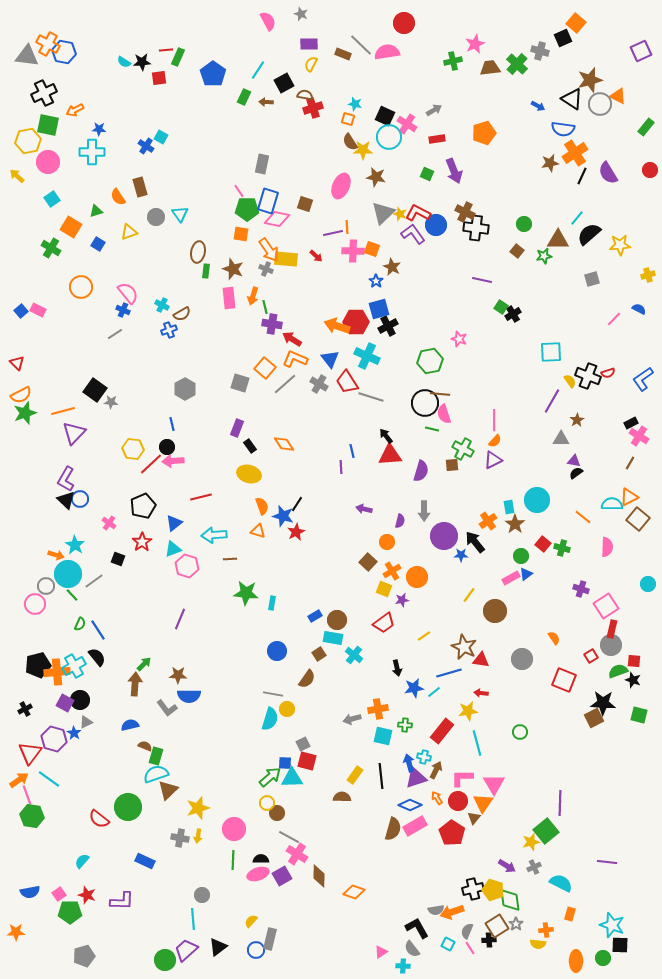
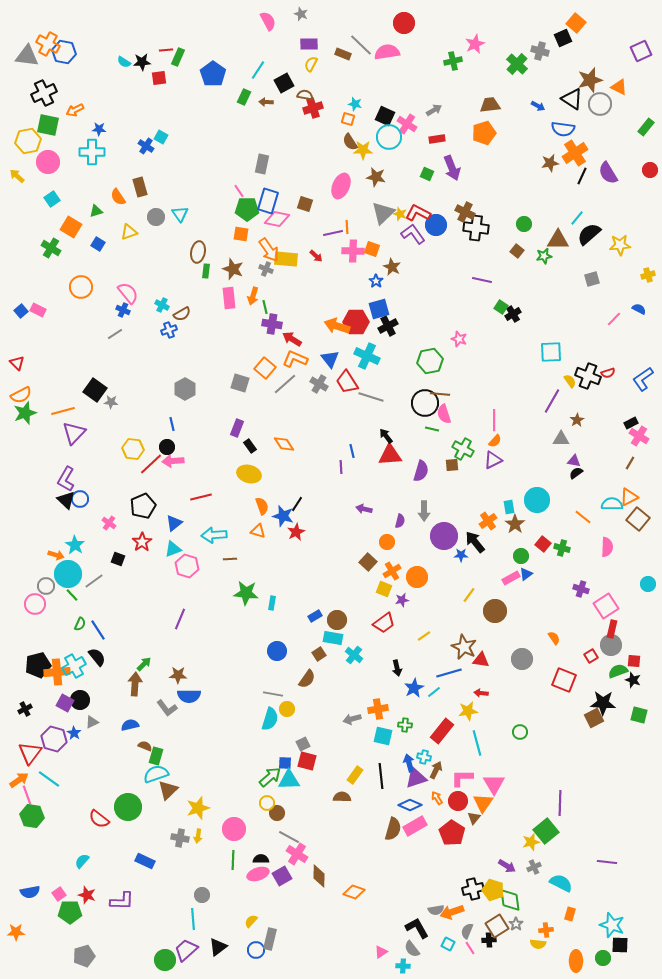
brown trapezoid at (490, 68): moved 37 px down
orange triangle at (618, 96): moved 1 px right, 9 px up
purple arrow at (454, 171): moved 2 px left, 3 px up
blue star at (414, 688): rotated 18 degrees counterclockwise
gray triangle at (86, 722): moved 6 px right
cyan triangle at (292, 778): moved 3 px left, 2 px down
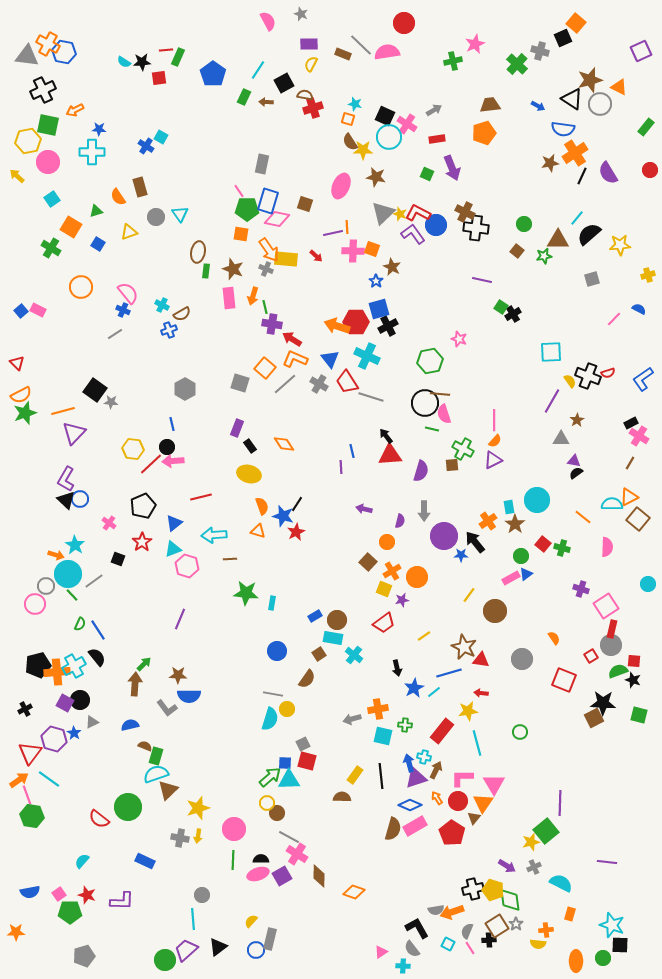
black cross at (44, 93): moved 1 px left, 3 px up
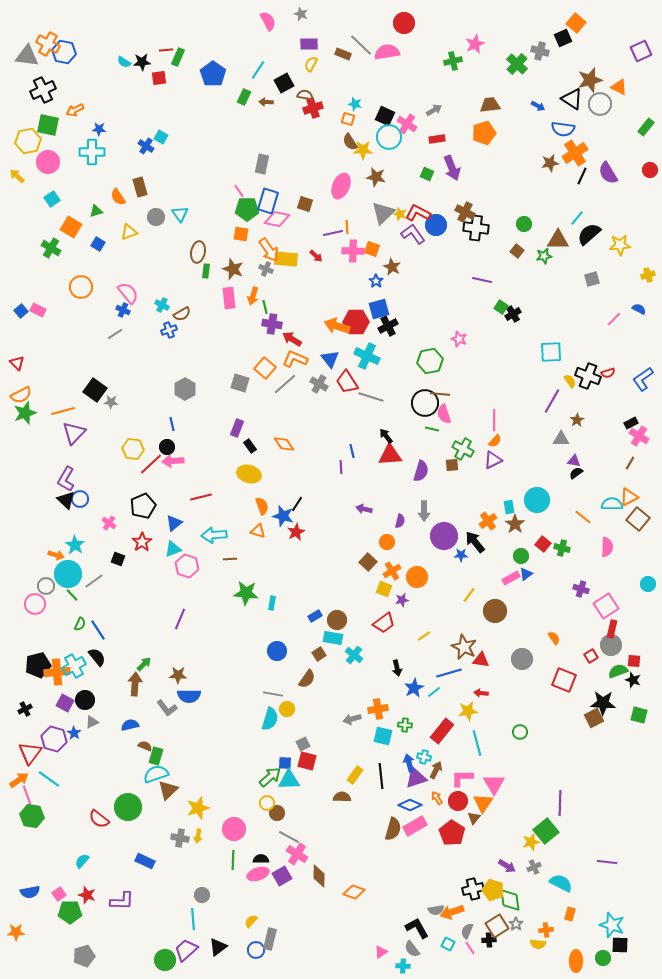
black circle at (80, 700): moved 5 px right
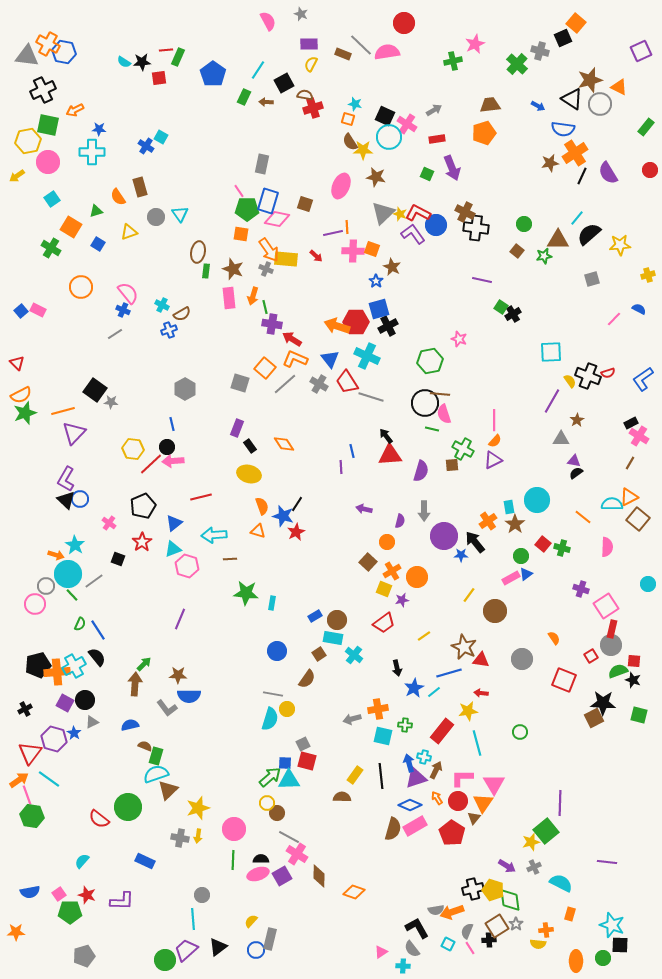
yellow arrow at (17, 176): rotated 77 degrees counterclockwise
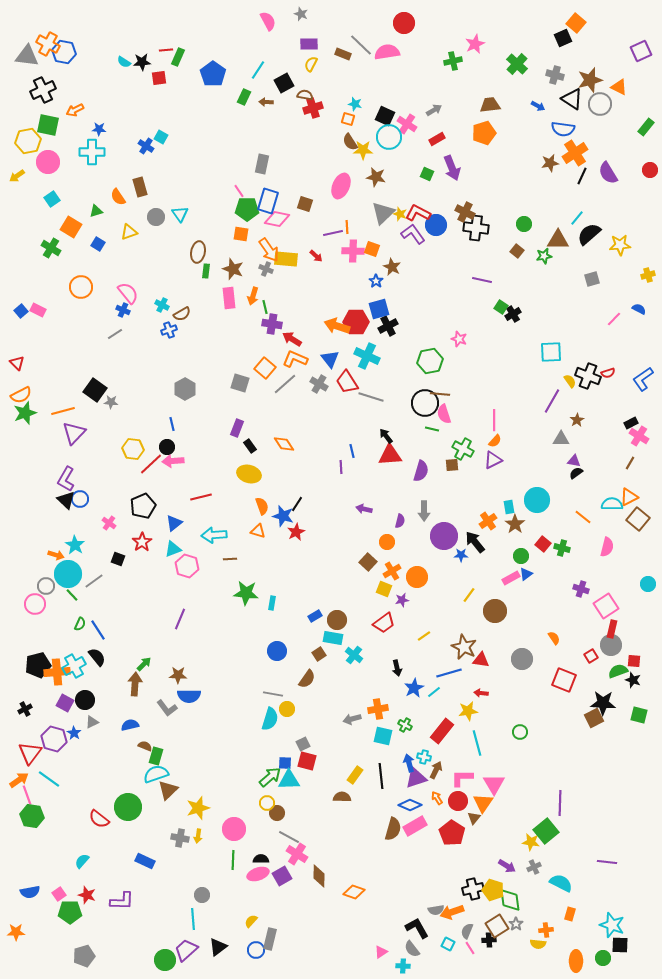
gray cross at (540, 51): moved 15 px right, 24 px down
red rectangle at (437, 139): rotated 21 degrees counterclockwise
pink semicircle at (607, 547): rotated 12 degrees clockwise
green cross at (405, 725): rotated 24 degrees clockwise
yellow star at (531, 842): rotated 24 degrees clockwise
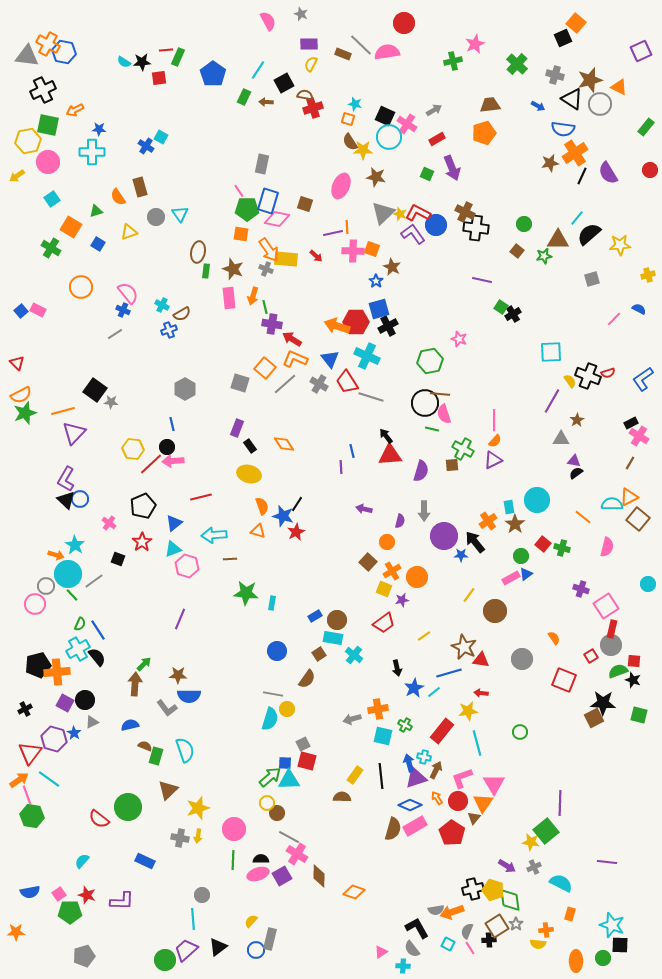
cyan cross at (74, 666): moved 4 px right, 17 px up
cyan semicircle at (156, 774): moved 29 px right, 24 px up; rotated 90 degrees clockwise
pink L-shape at (462, 778): rotated 20 degrees counterclockwise
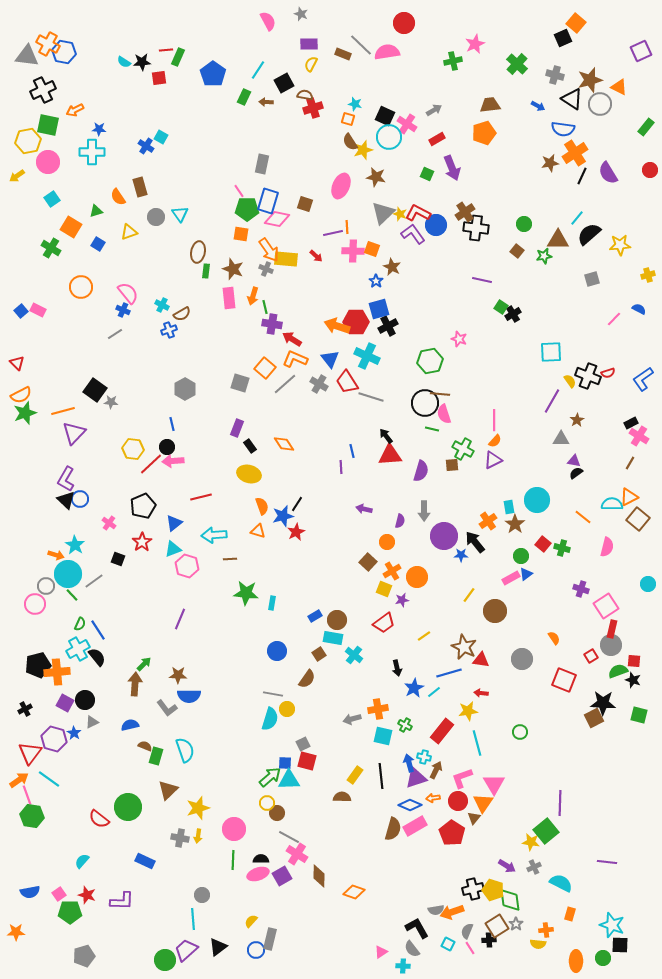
yellow star at (363, 150): rotated 18 degrees counterclockwise
brown cross at (465, 212): rotated 30 degrees clockwise
blue star at (283, 516): rotated 30 degrees counterclockwise
orange arrow at (437, 798): moved 4 px left; rotated 64 degrees counterclockwise
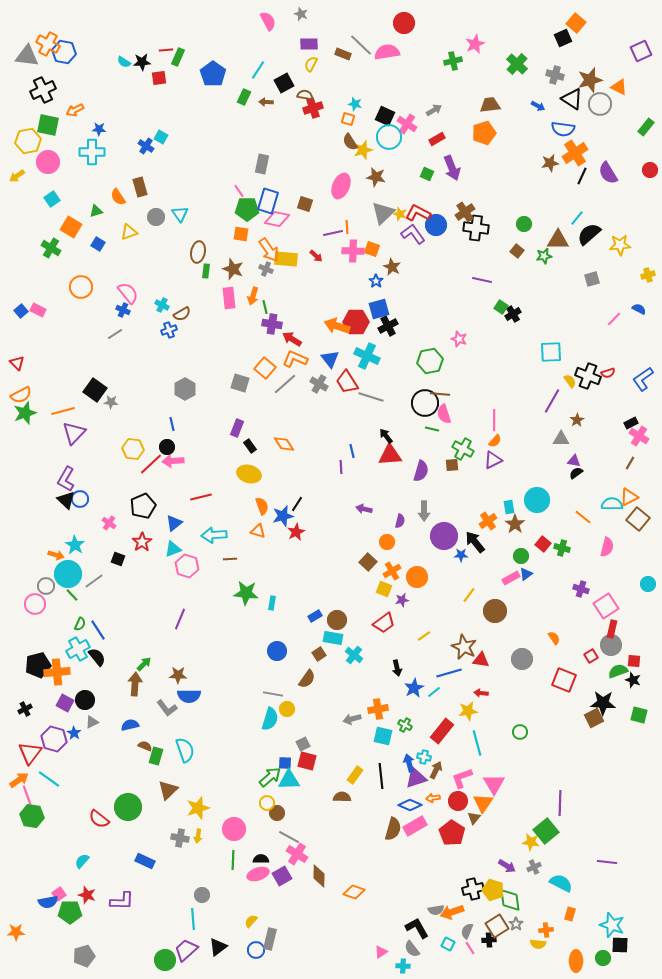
blue semicircle at (30, 892): moved 18 px right, 10 px down
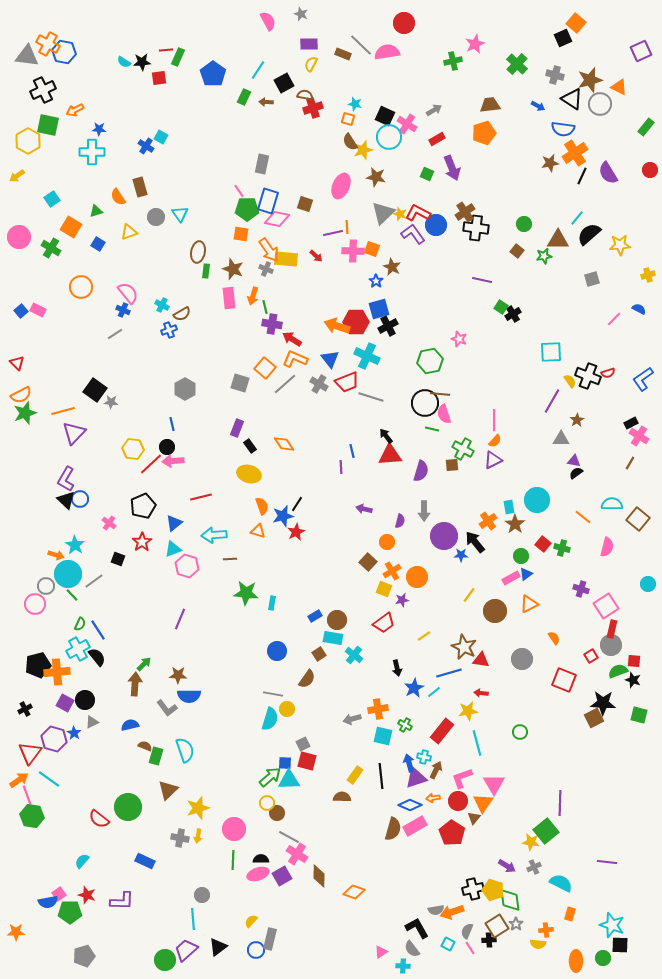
yellow hexagon at (28, 141): rotated 20 degrees counterclockwise
pink circle at (48, 162): moved 29 px left, 75 px down
red trapezoid at (347, 382): rotated 80 degrees counterclockwise
orange triangle at (629, 497): moved 100 px left, 107 px down
